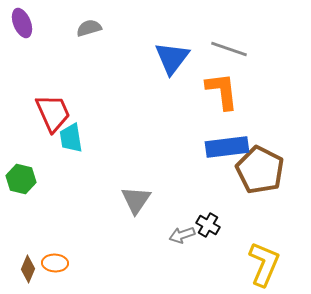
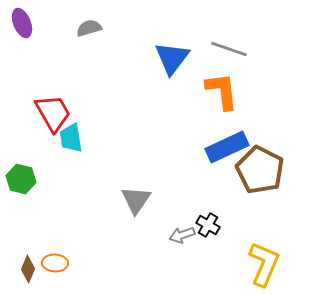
red trapezoid: rotated 6 degrees counterclockwise
blue rectangle: rotated 18 degrees counterclockwise
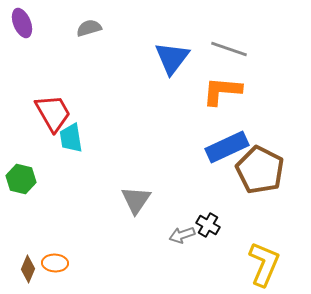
orange L-shape: rotated 78 degrees counterclockwise
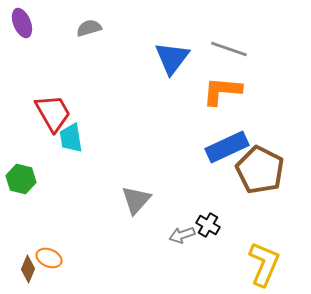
gray triangle: rotated 8 degrees clockwise
orange ellipse: moved 6 px left, 5 px up; rotated 20 degrees clockwise
